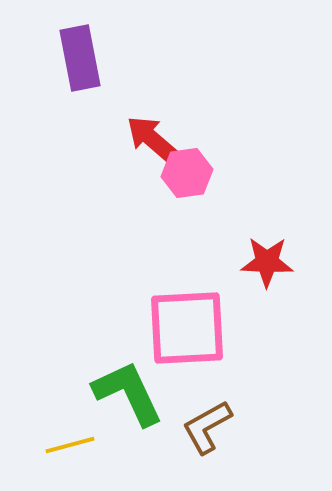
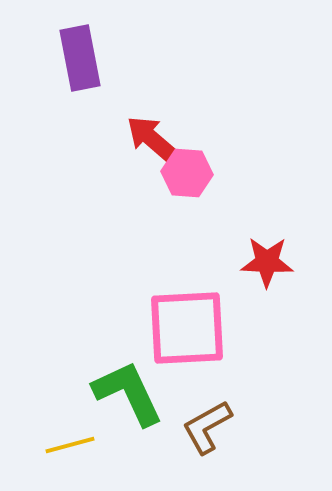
pink hexagon: rotated 12 degrees clockwise
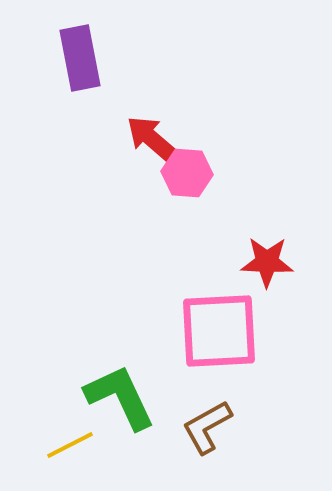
pink square: moved 32 px right, 3 px down
green L-shape: moved 8 px left, 4 px down
yellow line: rotated 12 degrees counterclockwise
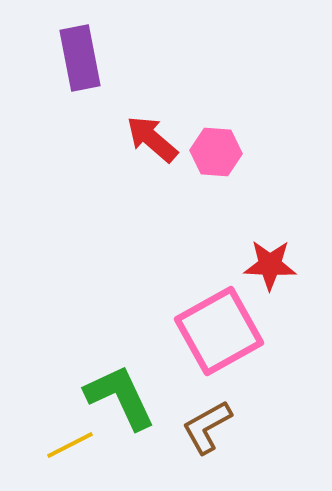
pink hexagon: moved 29 px right, 21 px up
red star: moved 3 px right, 3 px down
pink square: rotated 26 degrees counterclockwise
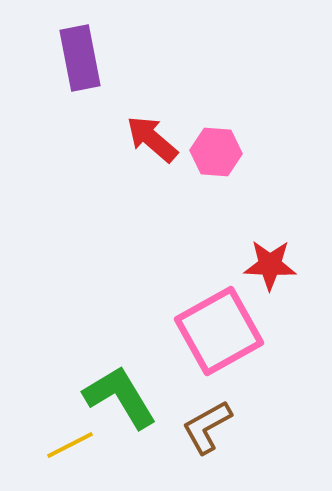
green L-shape: rotated 6 degrees counterclockwise
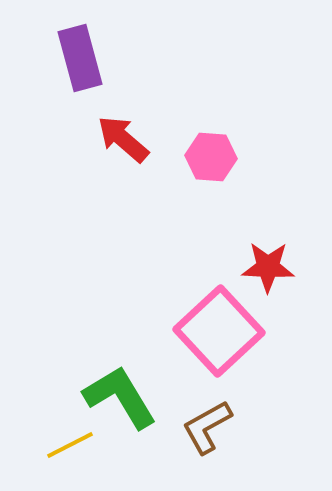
purple rectangle: rotated 4 degrees counterclockwise
red arrow: moved 29 px left
pink hexagon: moved 5 px left, 5 px down
red star: moved 2 px left, 2 px down
pink square: rotated 14 degrees counterclockwise
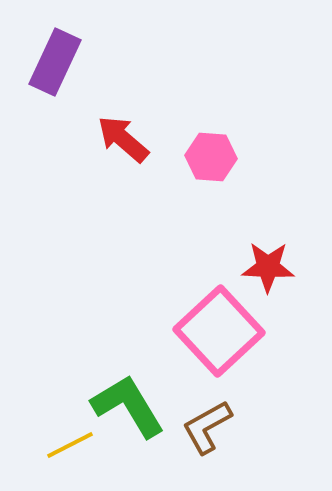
purple rectangle: moved 25 px left, 4 px down; rotated 40 degrees clockwise
green L-shape: moved 8 px right, 9 px down
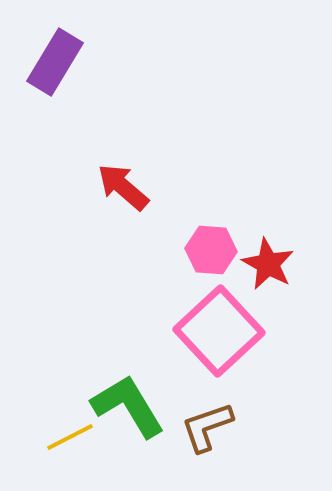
purple rectangle: rotated 6 degrees clockwise
red arrow: moved 48 px down
pink hexagon: moved 93 px down
red star: moved 3 px up; rotated 26 degrees clockwise
brown L-shape: rotated 10 degrees clockwise
yellow line: moved 8 px up
